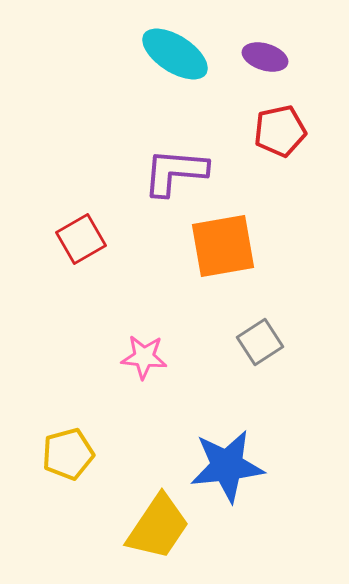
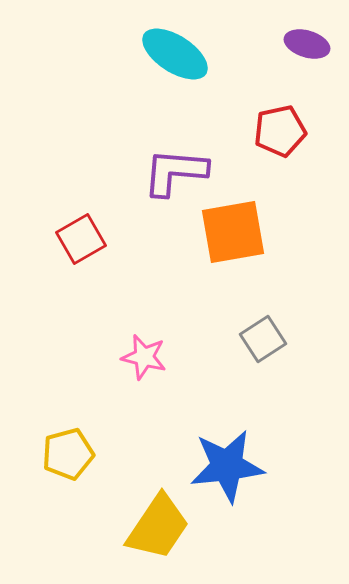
purple ellipse: moved 42 px right, 13 px up
orange square: moved 10 px right, 14 px up
gray square: moved 3 px right, 3 px up
pink star: rotated 9 degrees clockwise
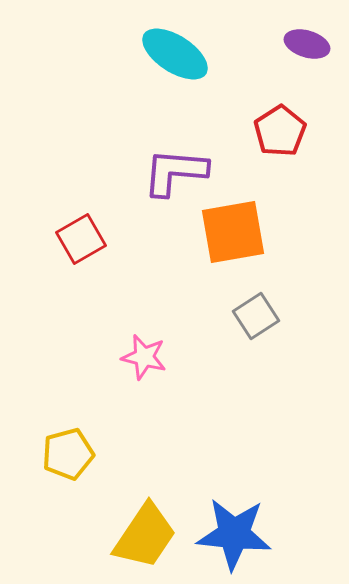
red pentagon: rotated 21 degrees counterclockwise
gray square: moved 7 px left, 23 px up
blue star: moved 7 px right, 68 px down; rotated 12 degrees clockwise
yellow trapezoid: moved 13 px left, 9 px down
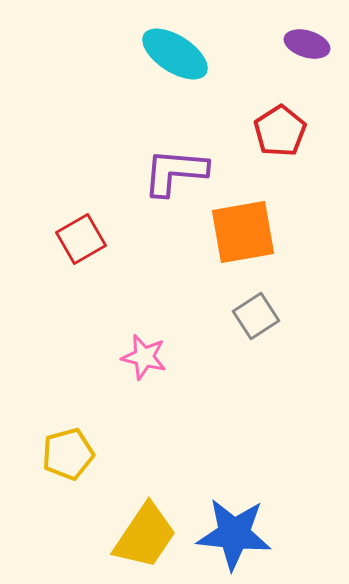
orange square: moved 10 px right
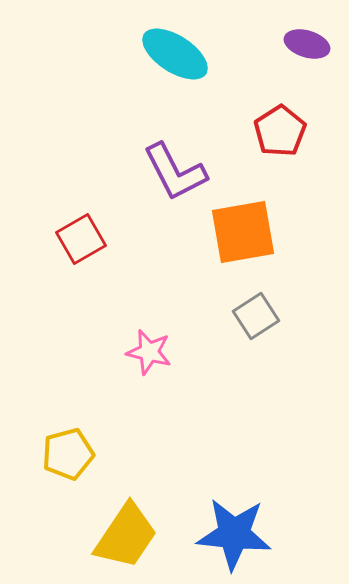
purple L-shape: rotated 122 degrees counterclockwise
pink star: moved 5 px right, 5 px up
yellow trapezoid: moved 19 px left
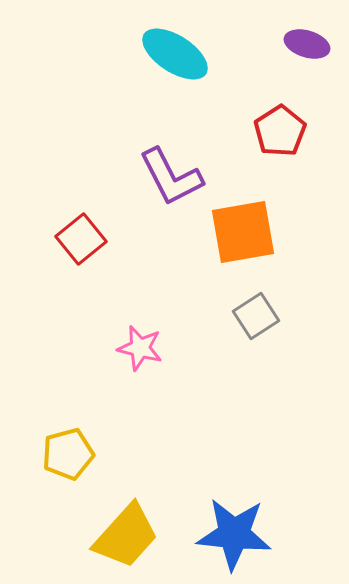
purple L-shape: moved 4 px left, 5 px down
red square: rotated 9 degrees counterclockwise
pink star: moved 9 px left, 4 px up
yellow trapezoid: rotated 8 degrees clockwise
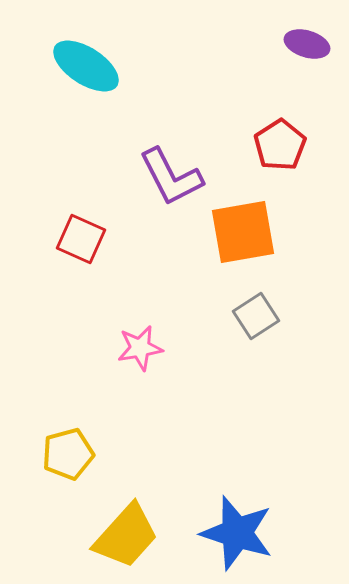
cyan ellipse: moved 89 px left, 12 px down
red pentagon: moved 14 px down
red square: rotated 27 degrees counterclockwise
pink star: rotated 24 degrees counterclockwise
blue star: moved 3 px right, 1 px up; rotated 12 degrees clockwise
